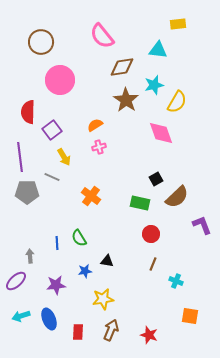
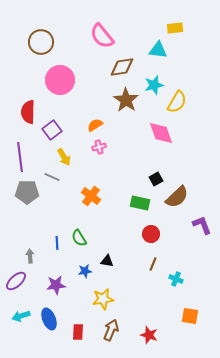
yellow rectangle: moved 3 px left, 4 px down
cyan cross: moved 2 px up
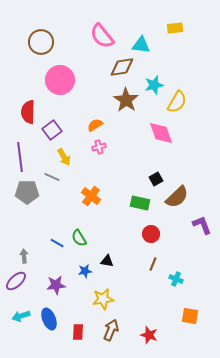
cyan triangle: moved 17 px left, 5 px up
blue line: rotated 56 degrees counterclockwise
gray arrow: moved 6 px left
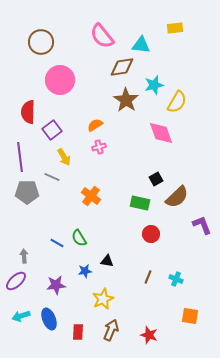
brown line: moved 5 px left, 13 px down
yellow star: rotated 15 degrees counterclockwise
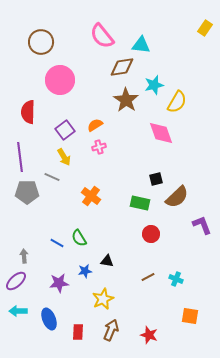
yellow rectangle: moved 30 px right; rotated 49 degrees counterclockwise
purple square: moved 13 px right
black square: rotated 16 degrees clockwise
brown line: rotated 40 degrees clockwise
purple star: moved 3 px right, 2 px up
cyan arrow: moved 3 px left, 5 px up; rotated 18 degrees clockwise
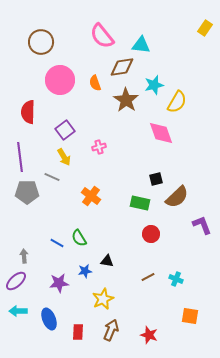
orange semicircle: moved 42 px up; rotated 77 degrees counterclockwise
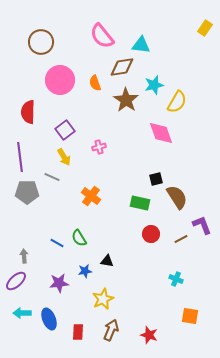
brown semicircle: rotated 80 degrees counterclockwise
brown line: moved 33 px right, 38 px up
cyan arrow: moved 4 px right, 2 px down
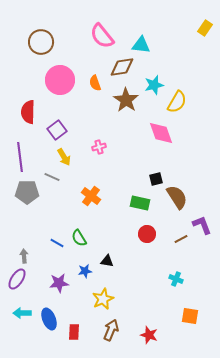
purple square: moved 8 px left
red circle: moved 4 px left
purple ellipse: moved 1 px right, 2 px up; rotated 15 degrees counterclockwise
red rectangle: moved 4 px left
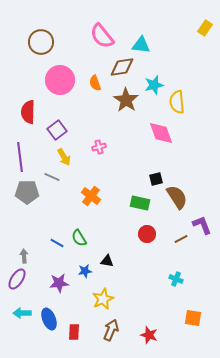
yellow semicircle: rotated 145 degrees clockwise
orange square: moved 3 px right, 2 px down
